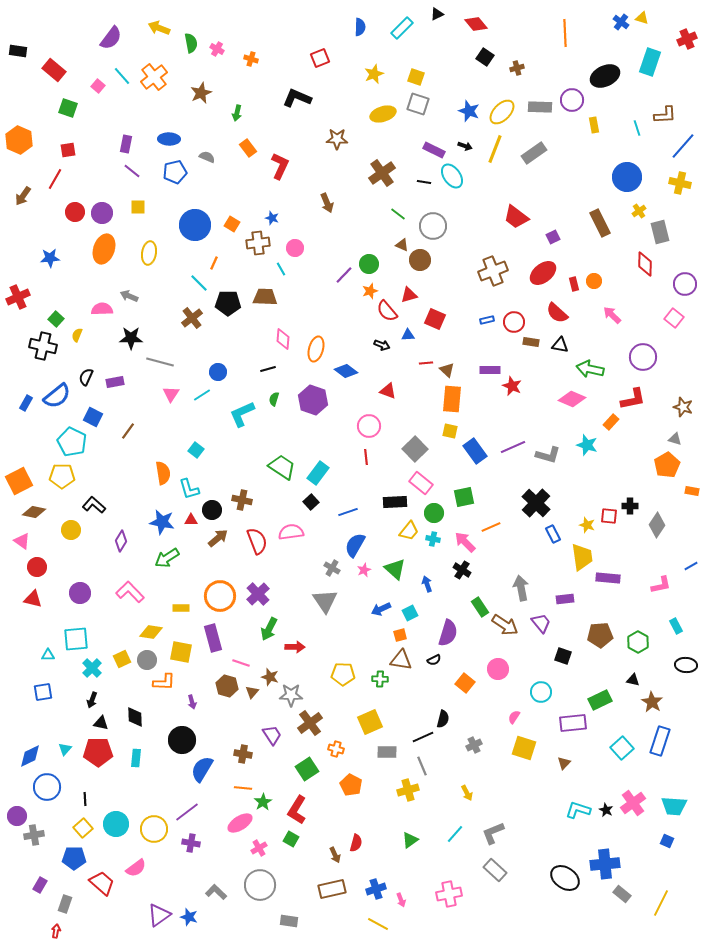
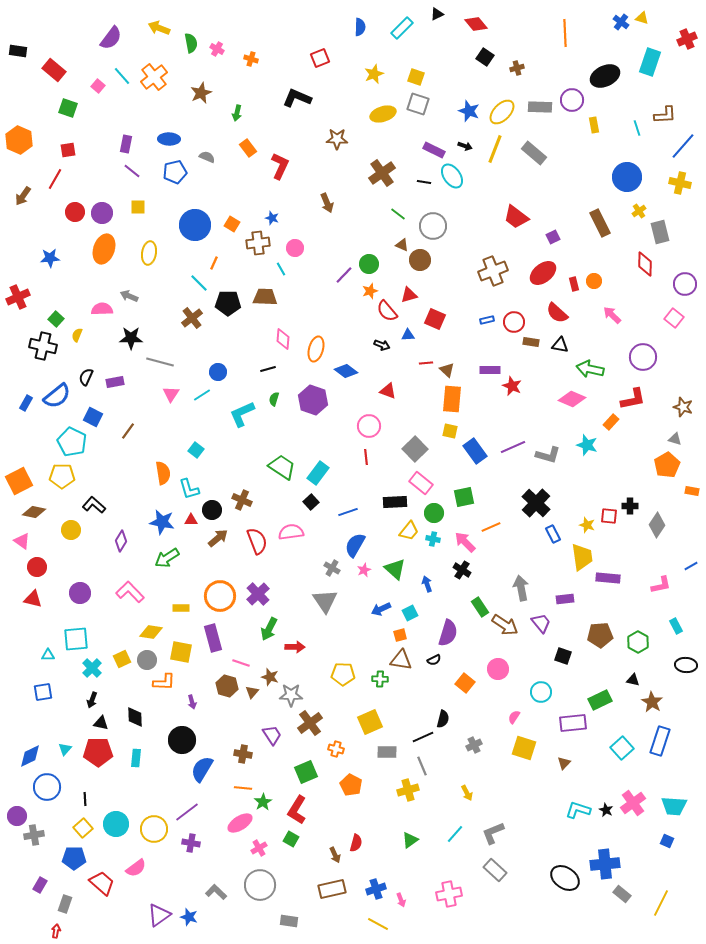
gray rectangle at (534, 153): rotated 75 degrees clockwise
brown cross at (242, 500): rotated 12 degrees clockwise
green square at (307, 769): moved 1 px left, 3 px down; rotated 10 degrees clockwise
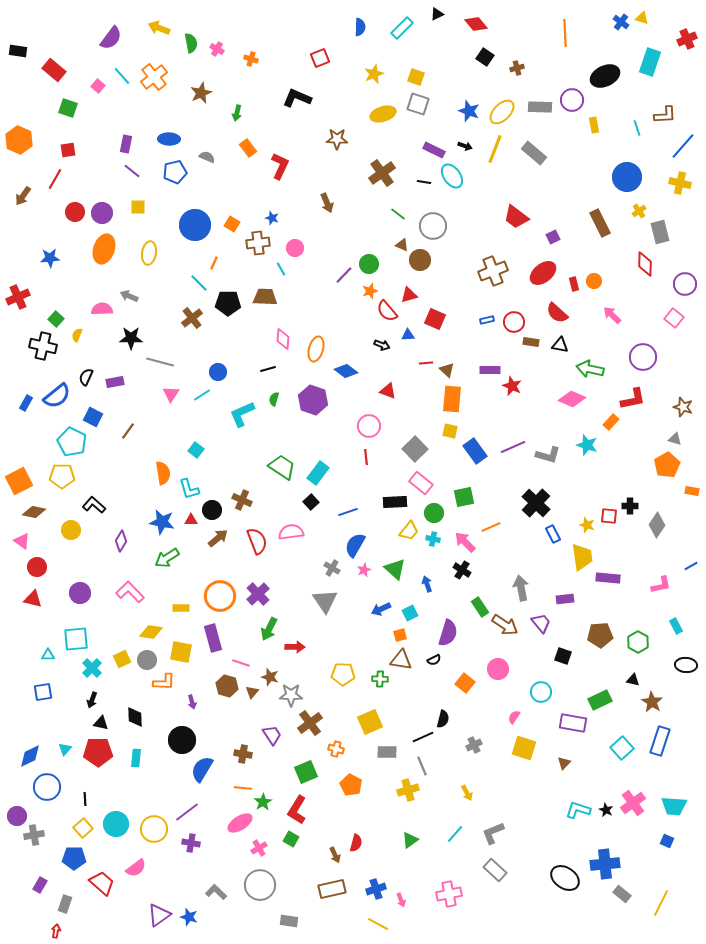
purple rectangle at (573, 723): rotated 16 degrees clockwise
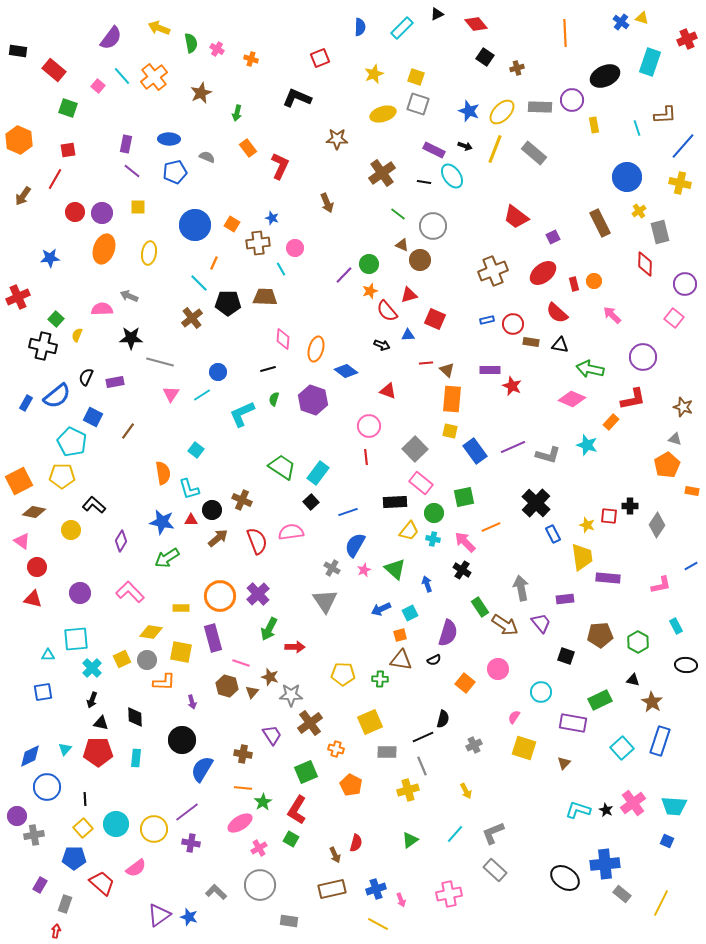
red circle at (514, 322): moved 1 px left, 2 px down
black square at (563, 656): moved 3 px right
yellow arrow at (467, 793): moved 1 px left, 2 px up
